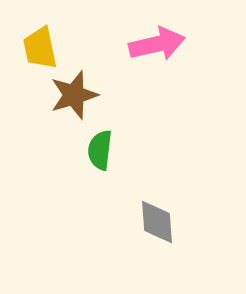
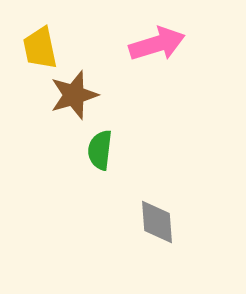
pink arrow: rotated 4 degrees counterclockwise
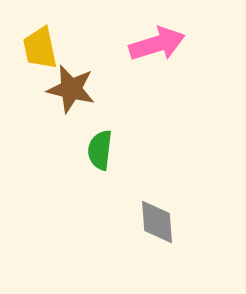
brown star: moved 3 px left, 6 px up; rotated 30 degrees clockwise
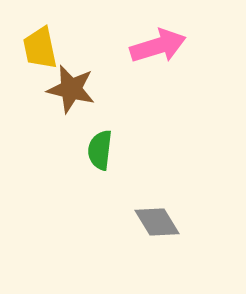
pink arrow: moved 1 px right, 2 px down
gray diamond: rotated 27 degrees counterclockwise
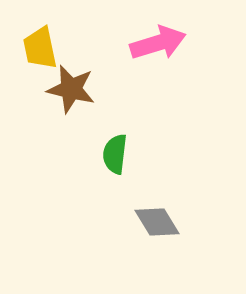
pink arrow: moved 3 px up
green semicircle: moved 15 px right, 4 px down
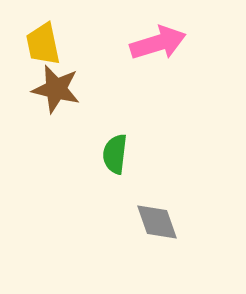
yellow trapezoid: moved 3 px right, 4 px up
brown star: moved 15 px left
gray diamond: rotated 12 degrees clockwise
